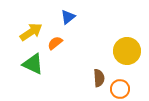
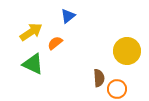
blue triangle: moved 1 px up
orange circle: moved 3 px left
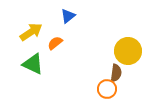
yellow circle: moved 1 px right
brown semicircle: moved 17 px right, 5 px up; rotated 12 degrees clockwise
orange circle: moved 10 px left
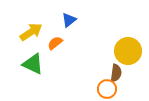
blue triangle: moved 1 px right, 4 px down
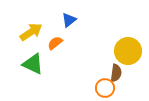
orange circle: moved 2 px left, 1 px up
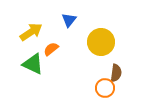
blue triangle: rotated 14 degrees counterclockwise
orange semicircle: moved 4 px left, 6 px down
yellow circle: moved 27 px left, 9 px up
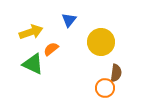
yellow arrow: rotated 15 degrees clockwise
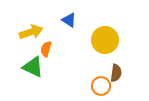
blue triangle: rotated 35 degrees counterclockwise
yellow circle: moved 4 px right, 2 px up
orange semicircle: moved 5 px left; rotated 35 degrees counterclockwise
green triangle: moved 3 px down
orange circle: moved 4 px left, 2 px up
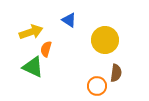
orange circle: moved 4 px left
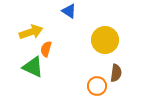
blue triangle: moved 9 px up
